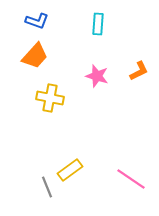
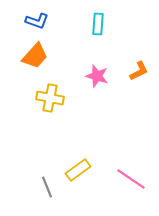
yellow rectangle: moved 8 px right
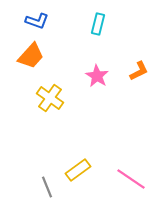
cyan rectangle: rotated 10 degrees clockwise
orange trapezoid: moved 4 px left
pink star: rotated 15 degrees clockwise
yellow cross: rotated 24 degrees clockwise
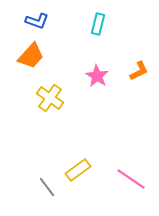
gray line: rotated 15 degrees counterclockwise
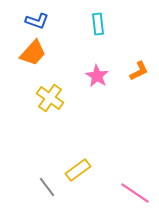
cyan rectangle: rotated 20 degrees counterclockwise
orange trapezoid: moved 2 px right, 3 px up
pink line: moved 4 px right, 14 px down
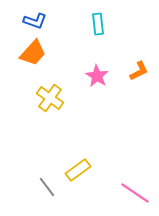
blue L-shape: moved 2 px left
